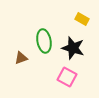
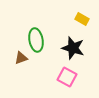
green ellipse: moved 8 px left, 1 px up
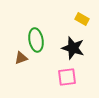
pink square: rotated 36 degrees counterclockwise
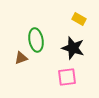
yellow rectangle: moved 3 px left
